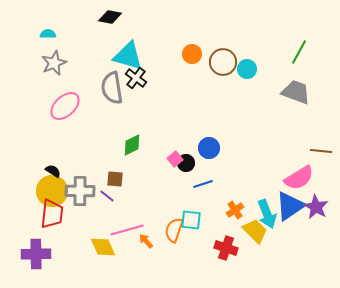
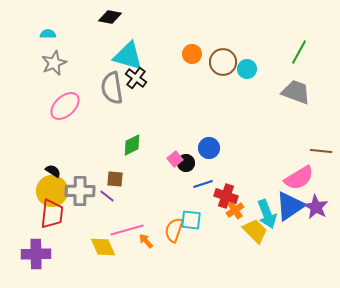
red cross: moved 52 px up
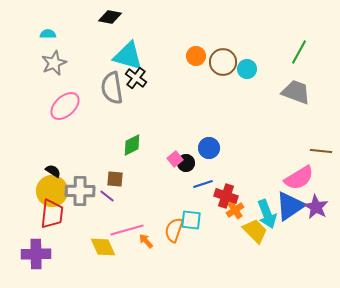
orange circle: moved 4 px right, 2 px down
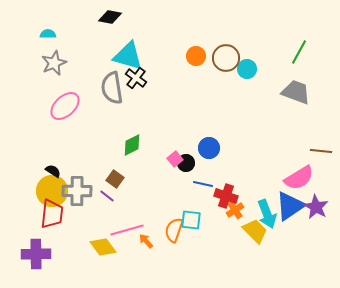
brown circle: moved 3 px right, 4 px up
brown square: rotated 30 degrees clockwise
blue line: rotated 30 degrees clockwise
gray cross: moved 3 px left
yellow diamond: rotated 12 degrees counterclockwise
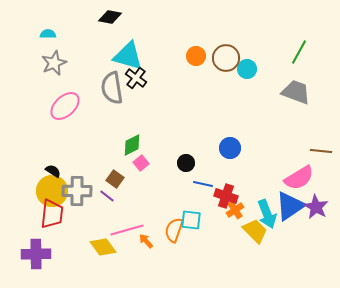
blue circle: moved 21 px right
pink square: moved 34 px left, 4 px down
